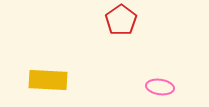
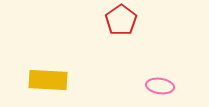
pink ellipse: moved 1 px up
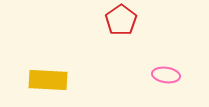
pink ellipse: moved 6 px right, 11 px up
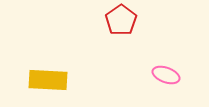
pink ellipse: rotated 12 degrees clockwise
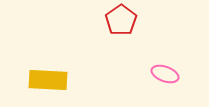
pink ellipse: moved 1 px left, 1 px up
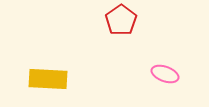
yellow rectangle: moved 1 px up
